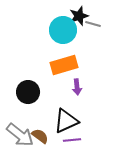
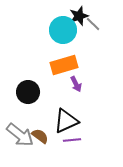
gray line: rotated 28 degrees clockwise
purple arrow: moved 1 px left, 3 px up; rotated 21 degrees counterclockwise
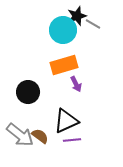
black star: moved 2 px left
gray line: rotated 14 degrees counterclockwise
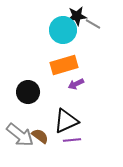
black star: rotated 12 degrees clockwise
purple arrow: rotated 91 degrees clockwise
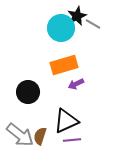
black star: rotated 18 degrees counterclockwise
cyan circle: moved 2 px left, 2 px up
brown semicircle: rotated 108 degrees counterclockwise
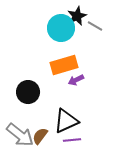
gray line: moved 2 px right, 2 px down
purple arrow: moved 4 px up
brown semicircle: rotated 18 degrees clockwise
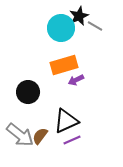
black star: moved 2 px right
purple line: rotated 18 degrees counterclockwise
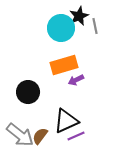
gray line: rotated 49 degrees clockwise
purple line: moved 4 px right, 4 px up
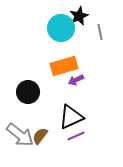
gray line: moved 5 px right, 6 px down
orange rectangle: moved 1 px down
black triangle: moved 5 px right, 4 px up
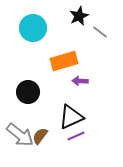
cyan circle: moved 28 px left
gray line: rotated 42 degrees counterclockwise
orange rectangle: moved 5 px up
purple arrow: moved 4 px right, 1 px down; rotated 28 degrees clockwise
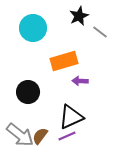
purple line: moved 9 px left
